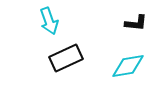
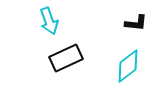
cyan diamond: rotated 28 degrees counterclockwise
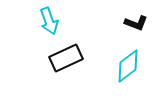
black L-shape: rotated 15 degrees clockwise
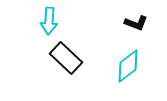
cyan arrow: rotated 24 degrees clockwise
black rectangle: rotated 68 degrees clockwise
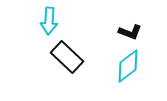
black L-shape: moved 6 px left, 9 px down
black rectangle: moved 1 px right, 1 px up
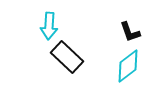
cyan arrow: moved 5 px down
black L-shape: rotated 50 degrees clockwise
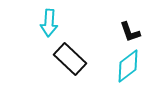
cyan arrow: moved 3 px up
black rectangle: moved 3 px right, 2 px down
